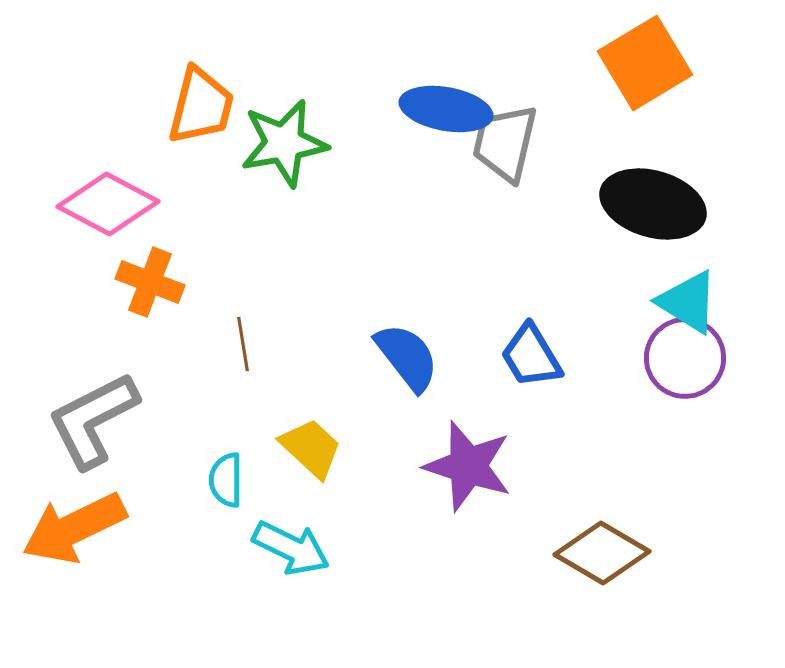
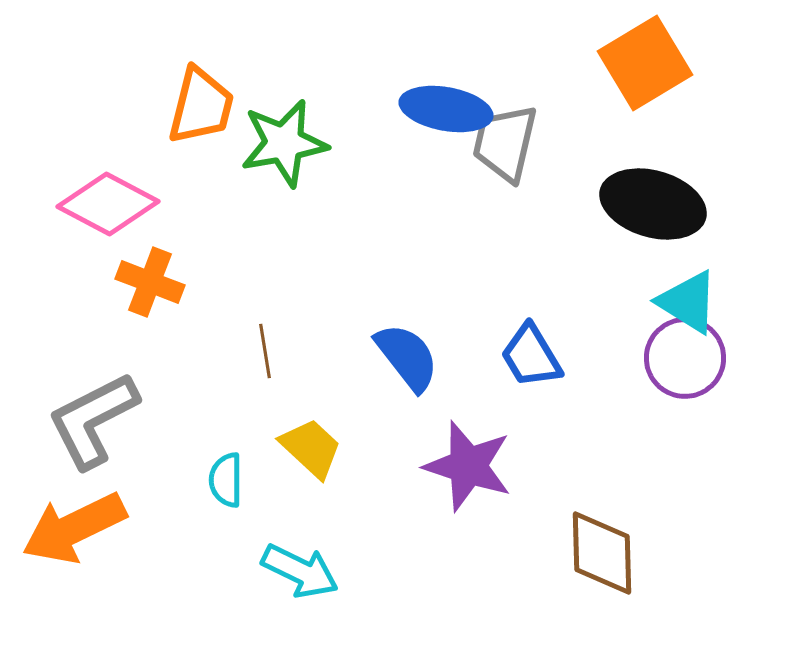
brown line: moved 22 px right, 7 px down
cyan arrow: moved 9 px right, 23 px down
brown diamond: rotated 58 degrees clockwise
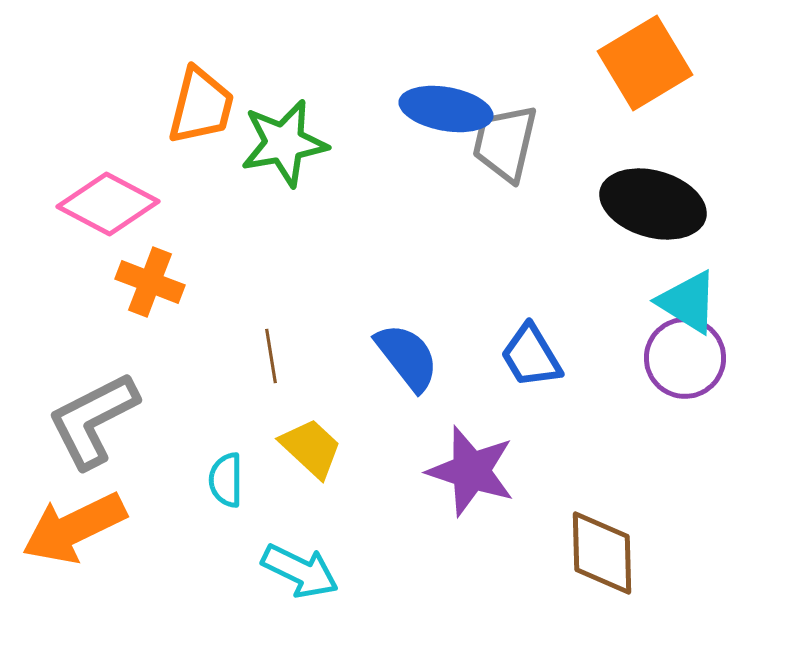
brown line: moved 6 px right, 5 px down
purple star: moved 3 px right, 5 px down
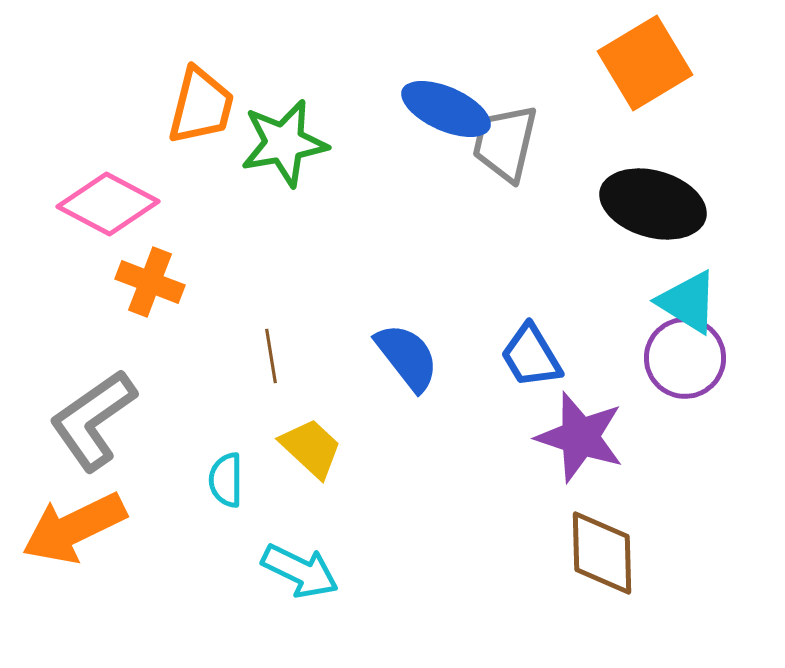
blue ellipse: rotated 14 degrees clockwise
gray L-shape: rotated 8 degrees counterclockwise
purple star: moved 109 px right, 34 px up
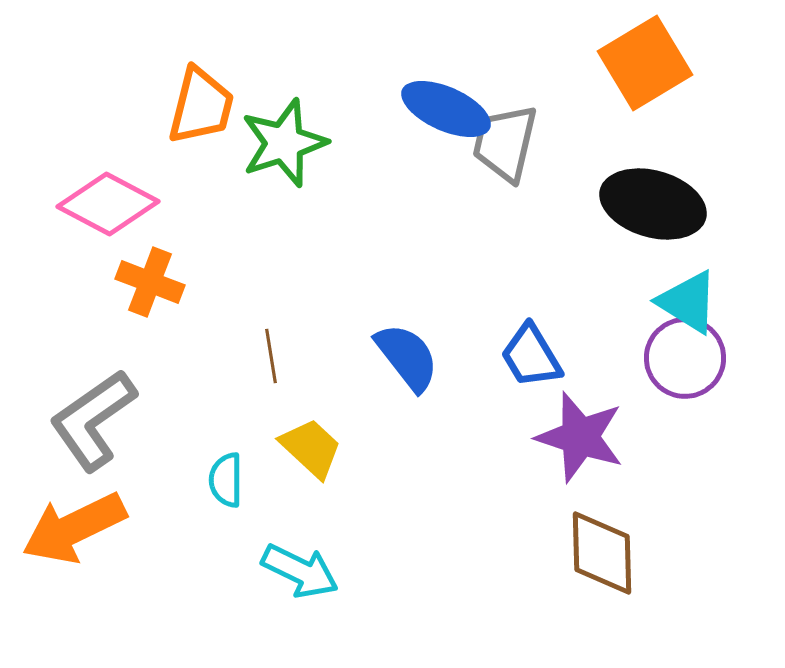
green star: rotated 8 degrees counterclockwise
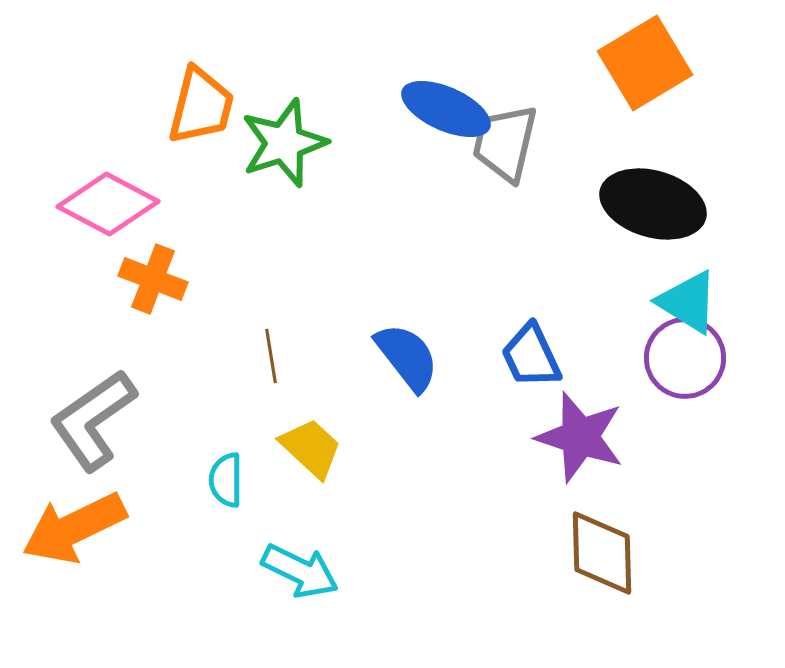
orange cross: moved 3 px right, 3 px up
blue trapezoid: rotated 6 degrees clockwise
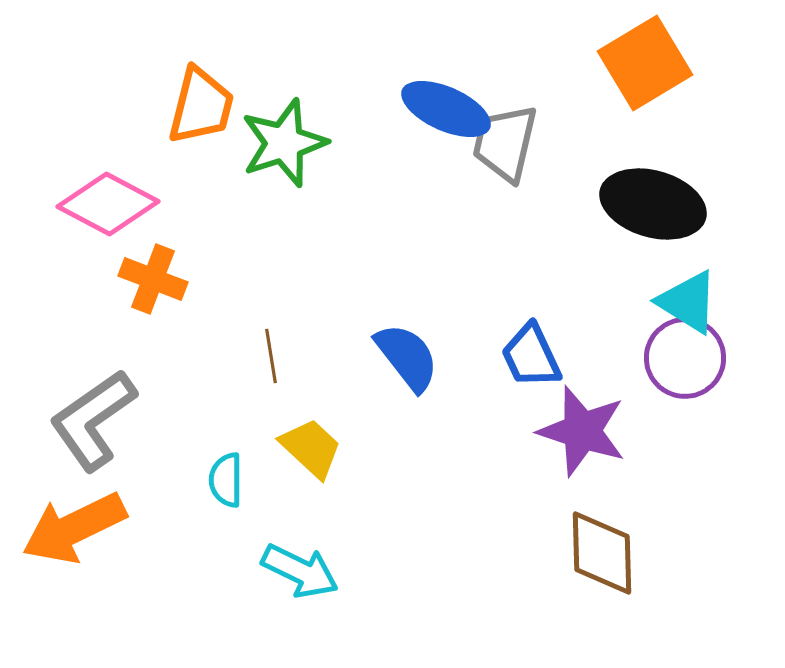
purple star: moved 2 px right, 6 px up
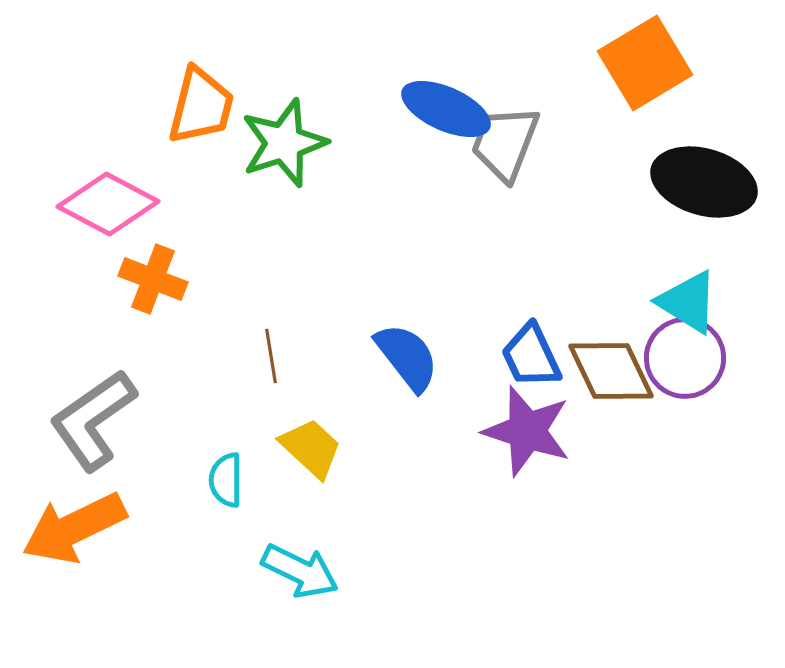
gray trapezoid: rotated 8 degrees clockwise
black ellipse: moved 51 px right, 22 px up
purple star: moved 55 px left
brown diamond: moved 9 px right, 182 px up; rotated 24 degrees counterclockwise
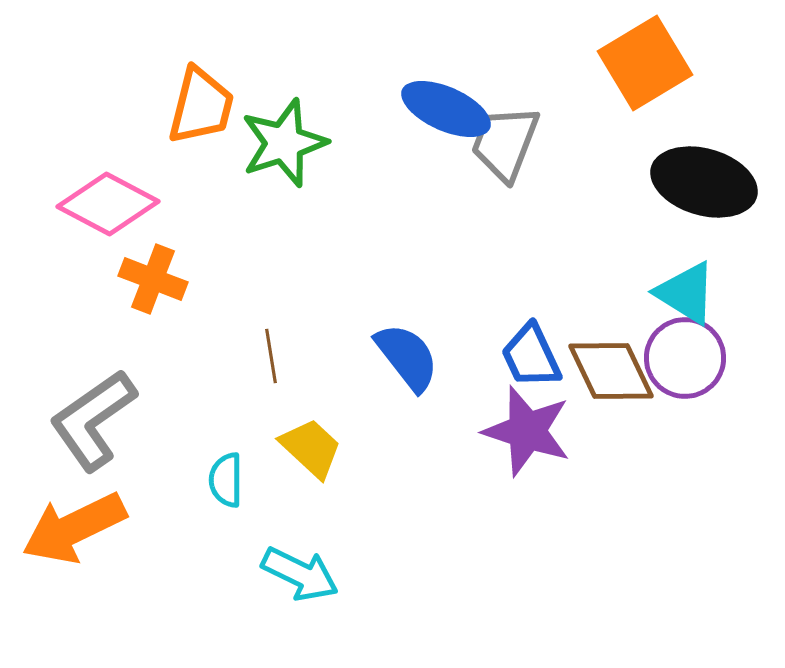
cyan triangle: moved 2 px left, 9 px up
cyan arrow: moved 3 px down
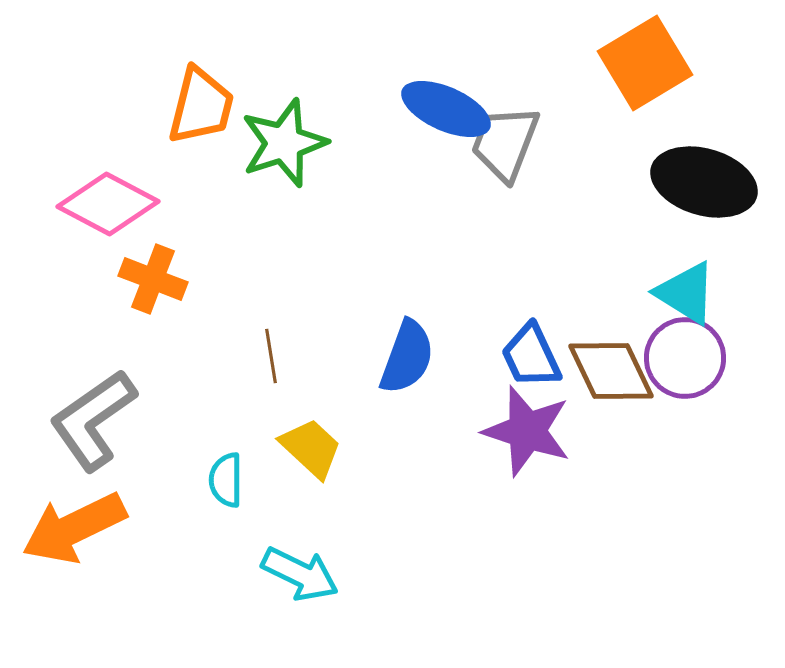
blue semicircle: rotated 58 degrees clockwise
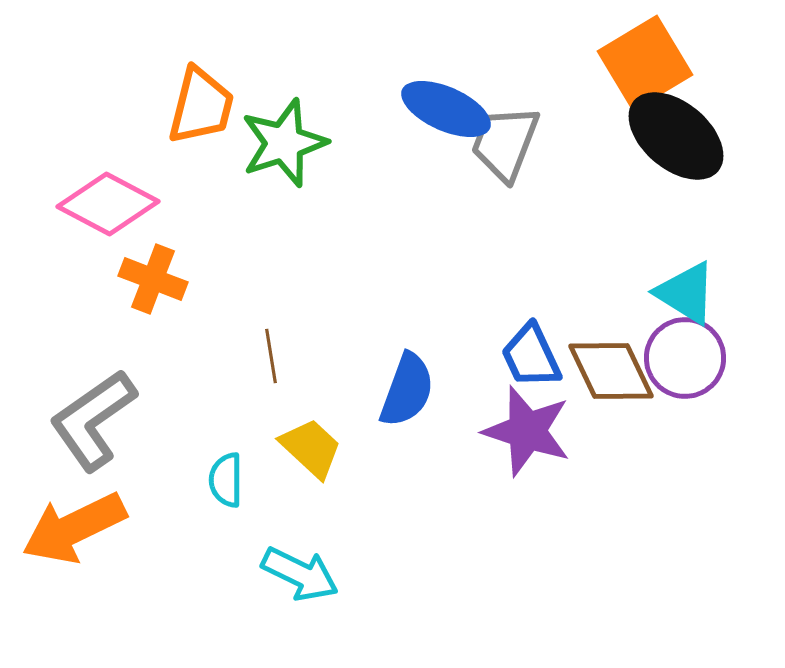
black ellipse: moved 28 px left, 46 px up; rotated 24 degrees clockwise
blue semicircle: moved 33 px down
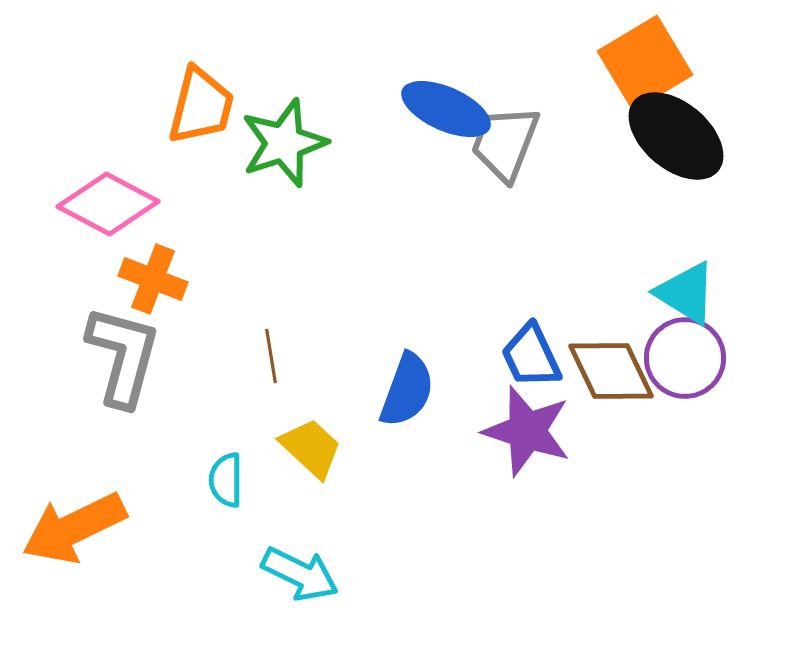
gray L-shape: moved 30 px right, 64 px up; rotated 140 degrees clockwise
